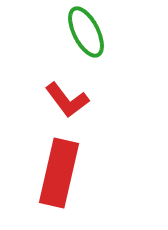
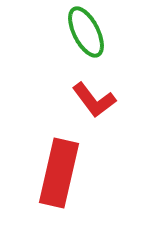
red L-shape: moved 27 px right
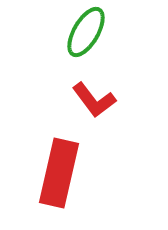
green ellipse: rotated 57 degrees clockwise
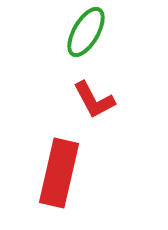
red L-shape: rotated 9 degrees clockwise
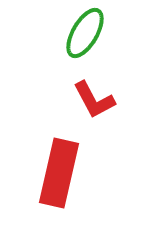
green ellipse: moved 1 px left, 1 px down
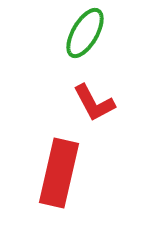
red L-shape: moved 3 px down
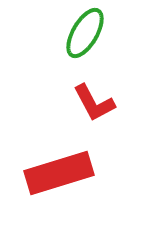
red rectangle: rotated 60 degrees clockwise
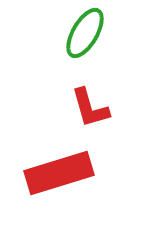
red L-shape: moved 4 px left, 5 px down; rotated 12 degrees clockwise
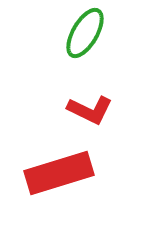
red L-shape: moved 2 px down; rotated 48 degrees counterclockwise
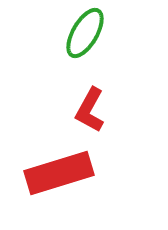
red L-shape: rotated 93 degrees clockwise
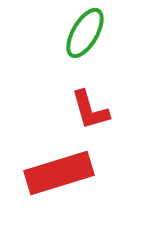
red L-shape: rotated 45 degrees counterclockwise
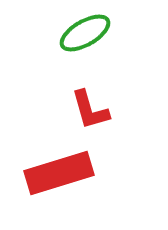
green ellipse: rotated 30 degrees clockwise
